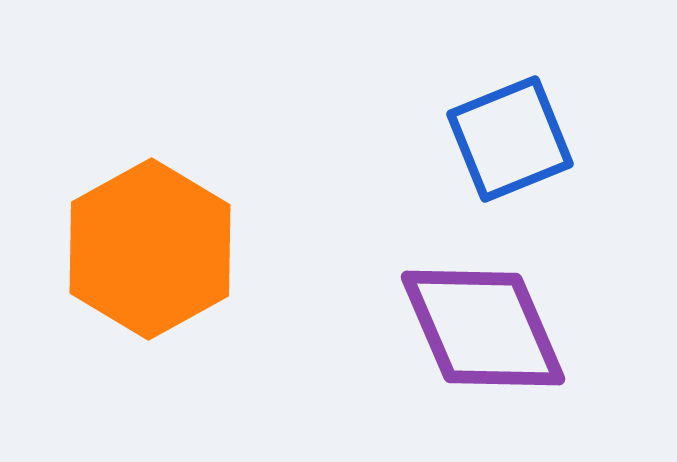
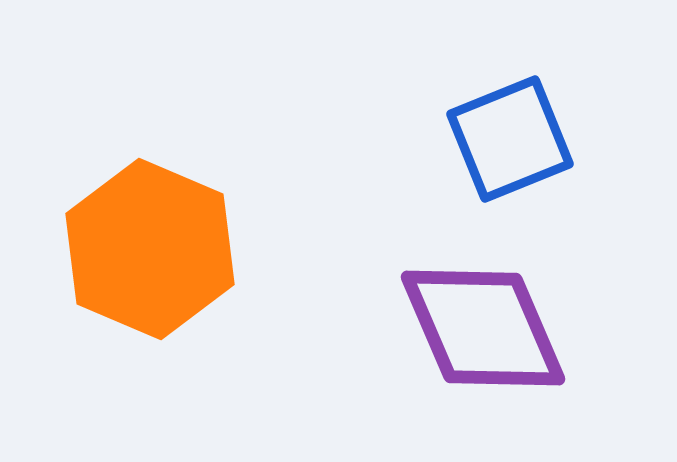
orange hexagon: rotated 8 degrees counterclockwise
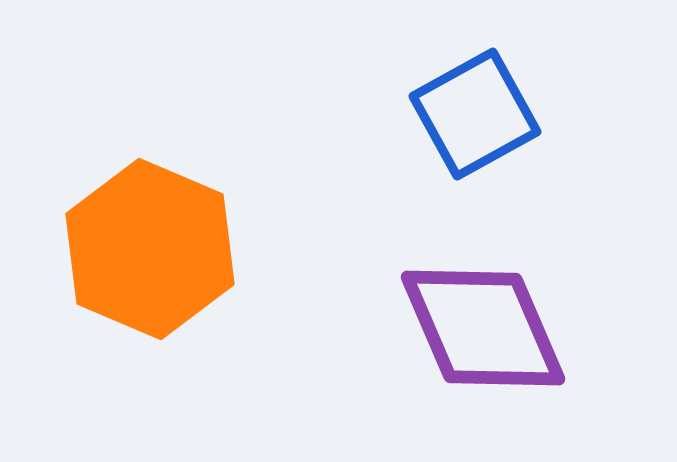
blue square: moved 35 px left, 25 px up; rotated 7 degrees counterclockwise
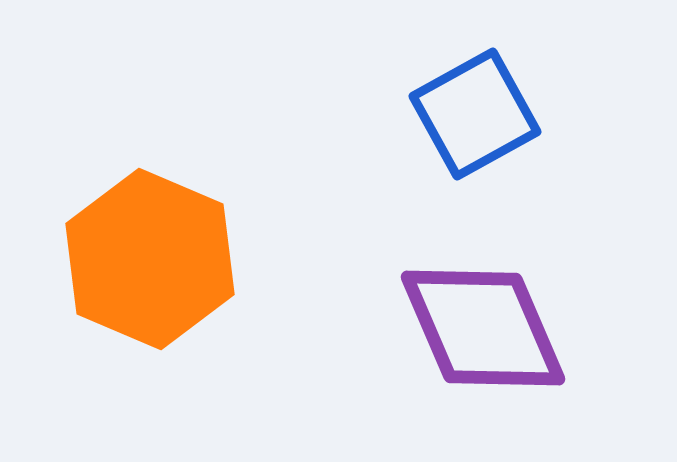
orange hexagon: moved 10 px down
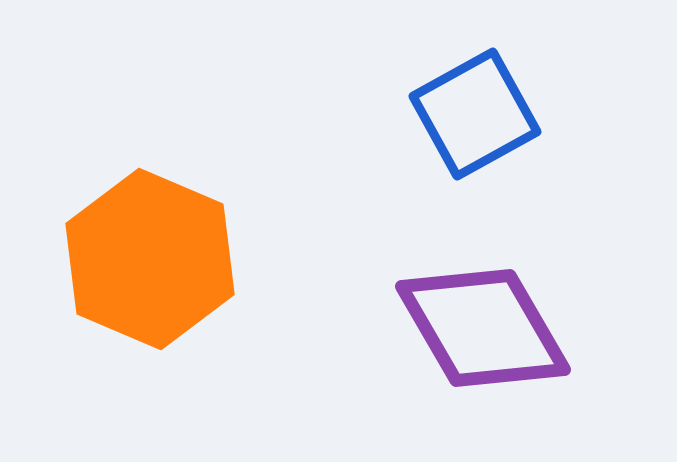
purple diamond: rotated 7 degrees counterclockwise
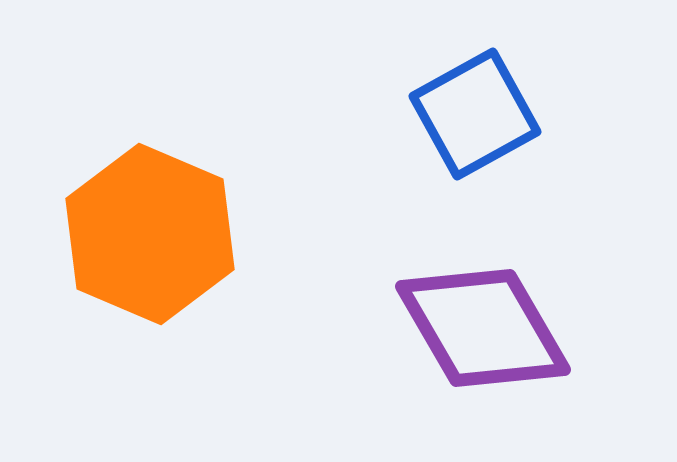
orange hexagon: moved 25 px up
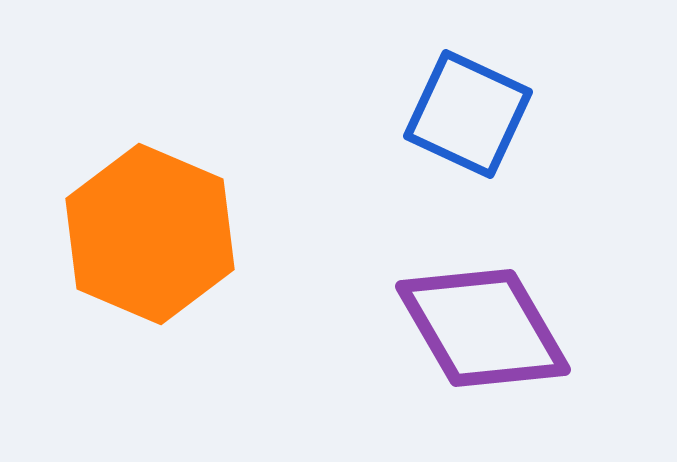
blue square: moved 7 px left; rotated 36 degrees counterclockwise
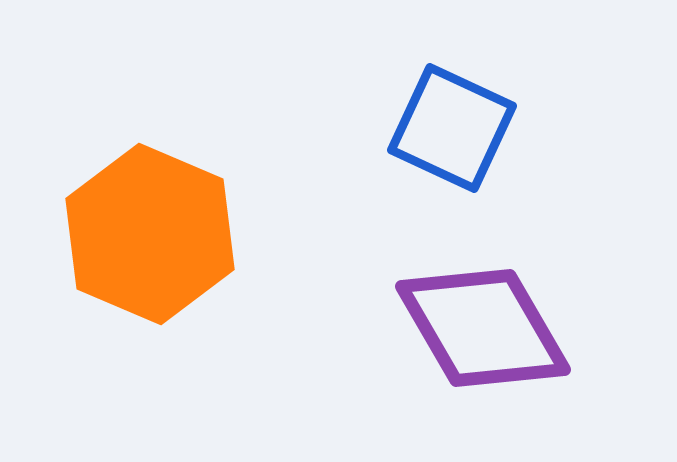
blue square: moved 16 px left, 14 px down
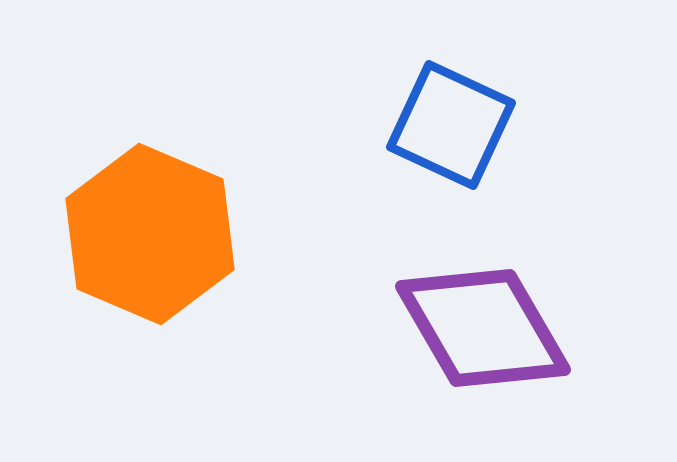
blue square: moved 1 px left, 3 px up
